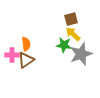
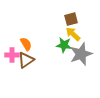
orange semicircle: rotated 24 degrees counterclockwise
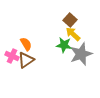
brown square: moved 1 px left, 1 px down; rotated 32 degrees counterclockwise
pink cross: moved 1 px down; rotated 24 degrees clockwise
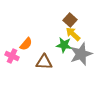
orange semicircle: rotated 72 degrees clockwise
brown triangle: moved 18 px right, 2 px down; rotated 36 degrees clockwise
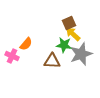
brown square: moved 1 px left, 3 px down; rotated 24 degrees clockwise
brown triangle: moved 8 px right, 1 px up
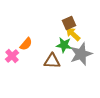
pink cross: rotated 24 degrees clockwise
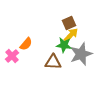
yellow arrow: moved 2 px left, 1 px down; rotated 91 degrees clockwise
brown triangle: moved 1 px right, 1 px down
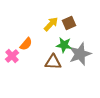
yellow arrow: moved 20 px left, 11 px up
gray star: moved 1 px left
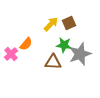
pink cross: moved 1 px left, 2 px up
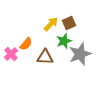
green star: moved 4 px up; rotated 28 degrees counterclockwise
brown triangle: moved 8 px left, 5 px up
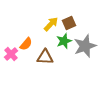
gray star: moved 5 px right, 8 px up
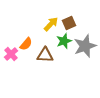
brown triangle: moved 2 px up
